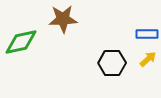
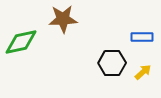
blue rectangle: moved 5 px left, 3 px down
yellow arrow: moved 5 px left, 13 px down
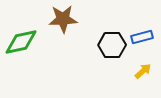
blue rectangle: rotated 15 degrees counterclockwise
black hexagon: moved 18 px up
yellow arrow: moved 1 px up
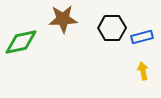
black hexagon: moved 17 px up
yellow arrow: rotated 60 degrees counterclockwise
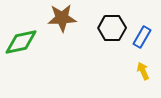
brown star: moved 1 px left, 1 px up
blue rectangle: rotated 45 degrees counterclockwise
yellow arrow: rotated 12 degrees counterclockwise
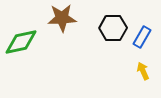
black hexagon: moved 1 px right
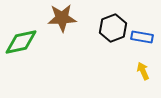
black hexagon: rotated 20 degrees counterclockwise
blue rectangle: rotated 70 degrees clockwise
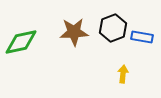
brown star: moved 12 px right, 14 px down
yellow arrow: moved 20 px left, 3 px down; rotated 30 degrees clockwise
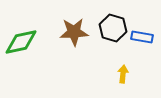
black hexagon: rotated 24 degrees counterclockwise
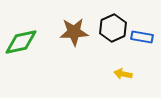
black hexagon: rotated 20 degrees clockwise
yellow arrow: rotated 84 degrees counterclockwise
